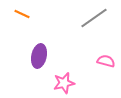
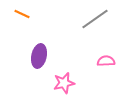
gray line: moved 1 px right, 1 px down
pink semicircle: rotated 18 degrees counterclockwise
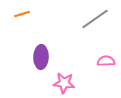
orange line: rotated 42 degrees counterclockwise
purple ellipse: moved 2 px right, 1 px down; rotated 10 degrees counterclockwise
pink star: rotated 20 degrees clockwise
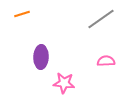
gray line: moved 6 px right
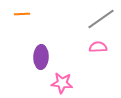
orange line: rotated 14 degrees clockwise
pink semicircle: moved 8 px left, 14 px up
pink star: moved 2 px left
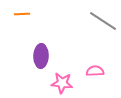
gray line: moved 2 px right, 2 px down; rotated 68 degrees clockwise
pink semicircle: moved 3 px left, 24 px down
purple ellipse: moved 1 px up
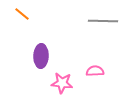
orange line: rotated 42 degrees clockwise
gray line: rotated 32 degrees counterclockwise
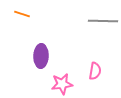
orange line: rotated 21 degrees counterclockwise
pink semicircle: rotated 102 degrees clockwise
pink star: moved 1 px down; rotated 15 degrees counterclockwise
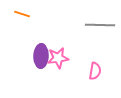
gray line: moved 3 px left, 4 px down
pink star: moved 4 px left, 26 px up
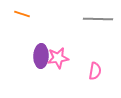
gray line: moved 2 px left, 6 px up
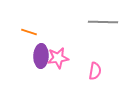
orange line: moved 7 px right, 18 px down
gray line: moved 5 px right, 3 px down
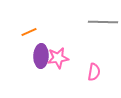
orange line: rotated 42 degrees counterclockwise
pink semicircle: moved 1 px left, 1 px down
